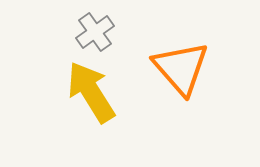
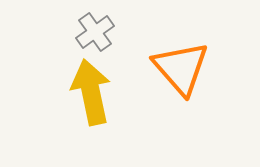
yellow arrow: rotated 20 degrees clockwise
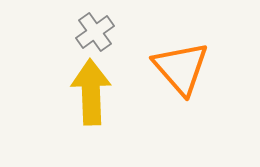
yellow arrow: rotated 10 degrees clockwise
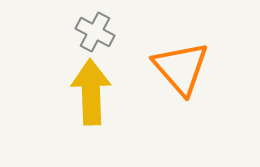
gray cross: rotated 27 degrees counterclockwise
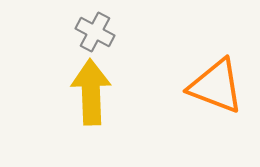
orange triangle: moved 35 px right, 18 px down; rotated 28 degrees counterclockwise
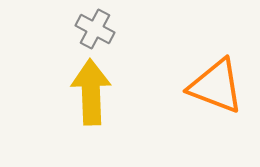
gray cross: moved 3 px up
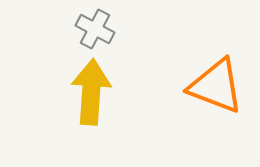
yellow arrow: rotated 6 degrees clockwise
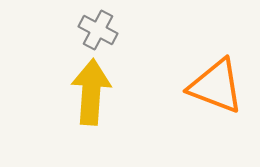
gray cross: moved 3 px right, 1 px down
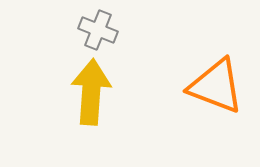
gray cross: rotated 6 degrees counterclockwise
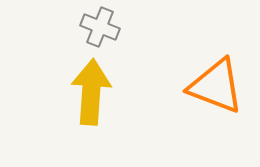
gray cross: moved 2 px right, 3 px up
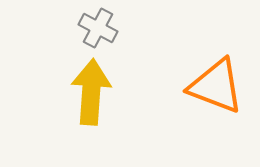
gray cross: moved 2 px left, 1 px down; rotated 6 degrees clockwise
